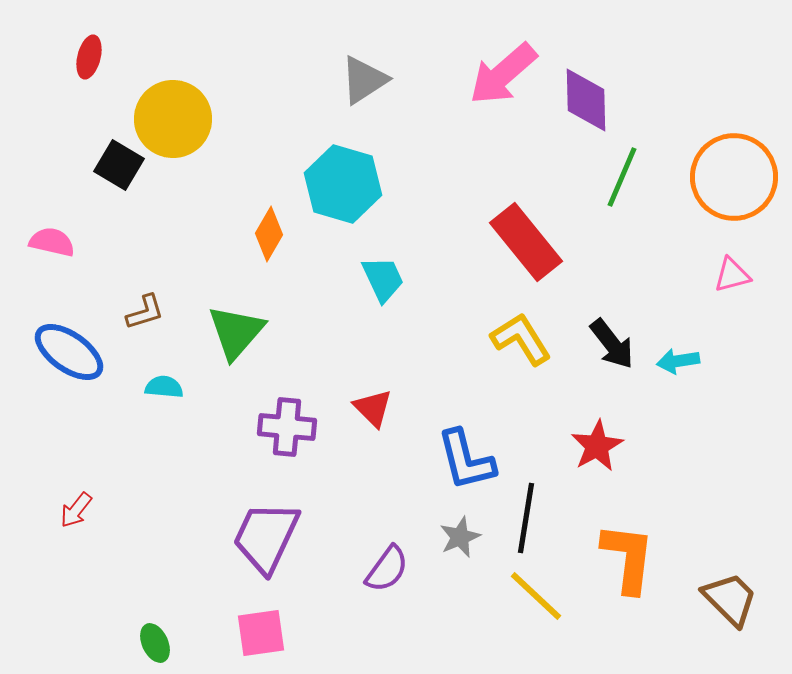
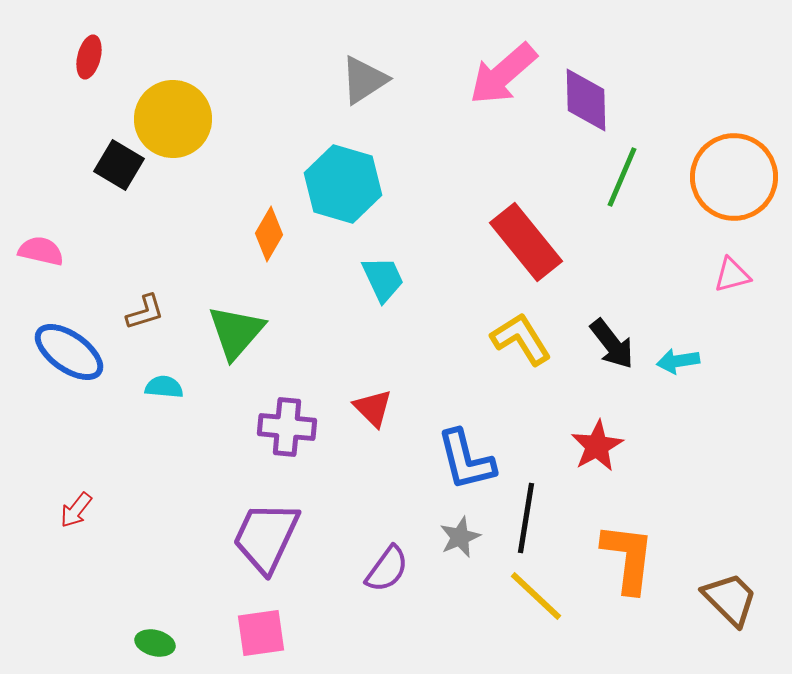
pink semicircle: moved 11 px left, 9 px down
green ellipse: rotated 51 degrees counterclockwise
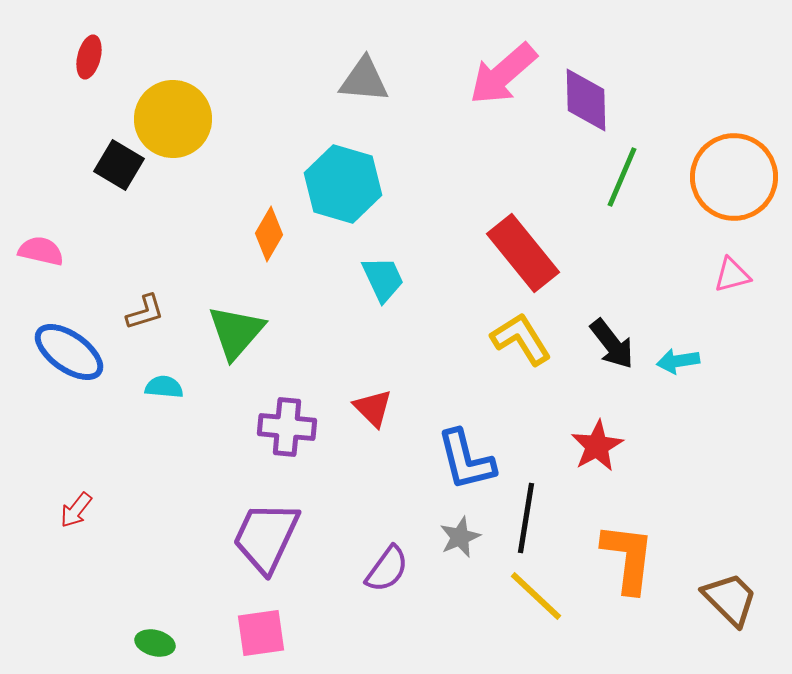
gray triangle: rotated 38 degrees clockwise
red rectangle: moved 3 px left, 11 px down
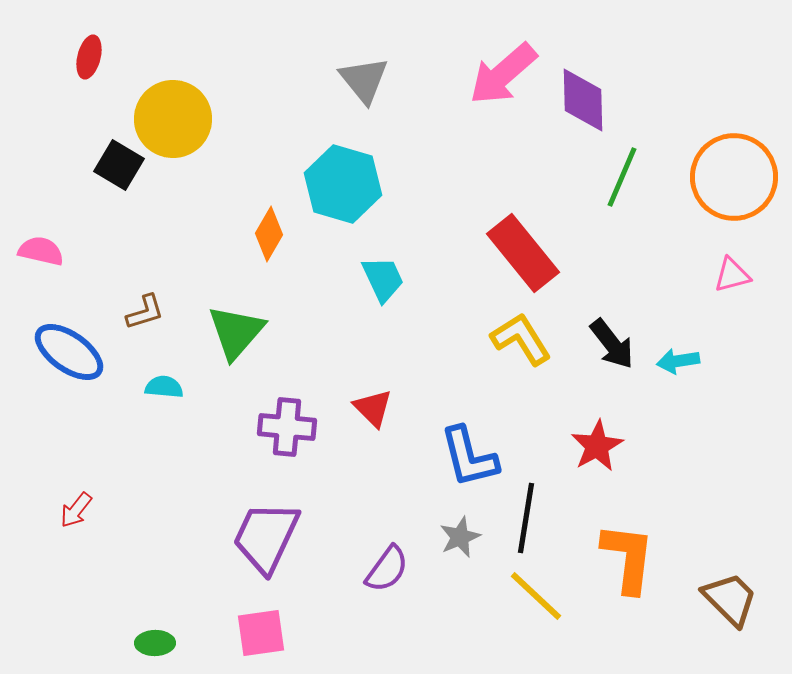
gray triangle: rotated 46 degrees clockwise
purple diamond: moved 3 px left
blue L-shape: moved 3 px right, 3 px up
green ellipse: rotated 15 degrees counterclockwise
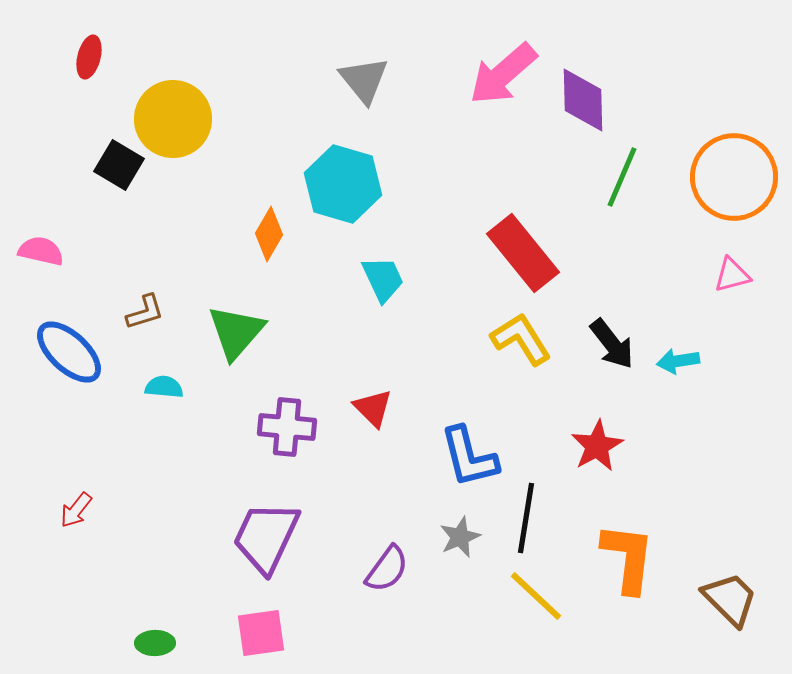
blue ellipse: rotated 8 degrees clockwise
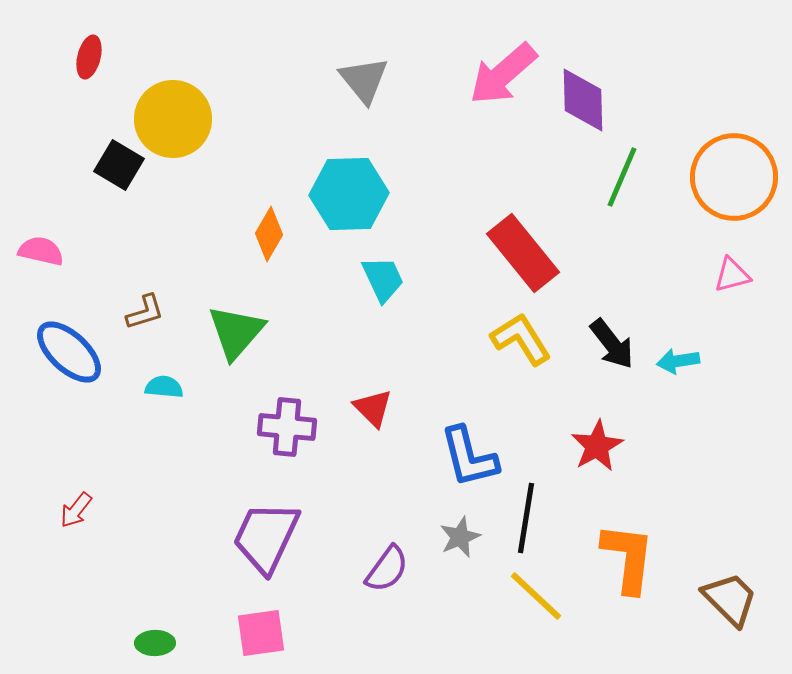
cyan hexagon: moved 6 px right, 10 px down; rotated 18 degrees counterclockwise
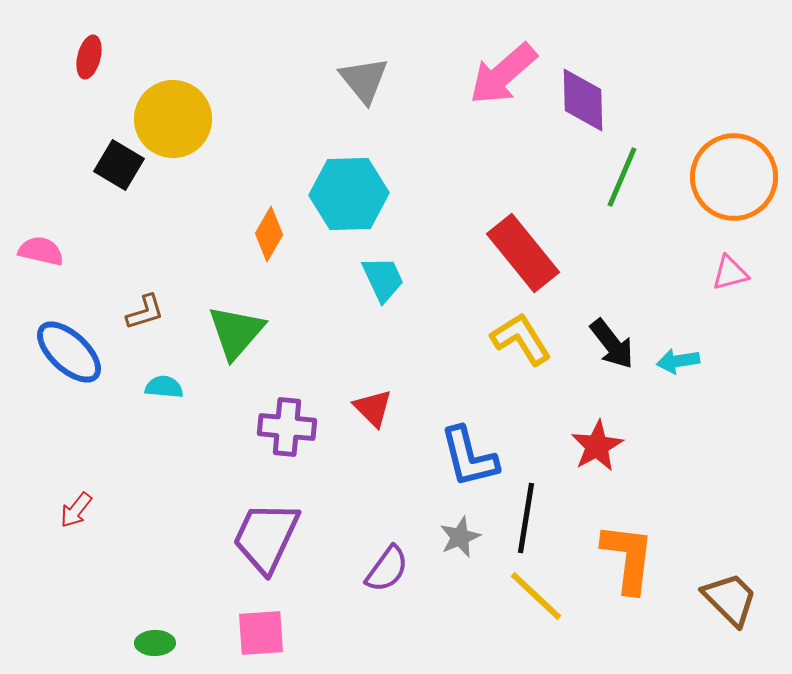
pink triangle: moved 2 px left, 2 px up
pink square: rotated 4 degrees clockwise
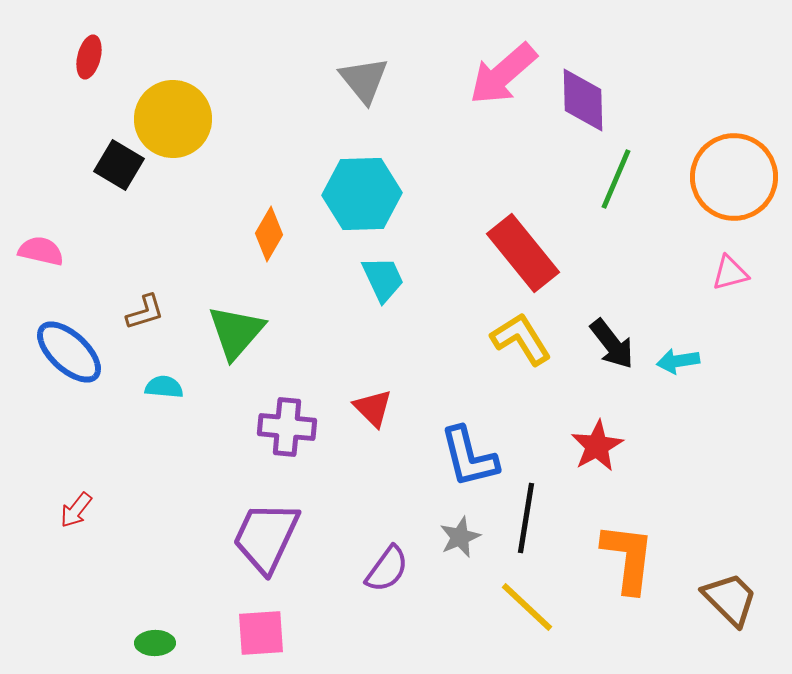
green line: moved 6 px left, 2 px down
cyan hexagon: moved 13 px right
yellow line: moved 9 px left, 11 px down
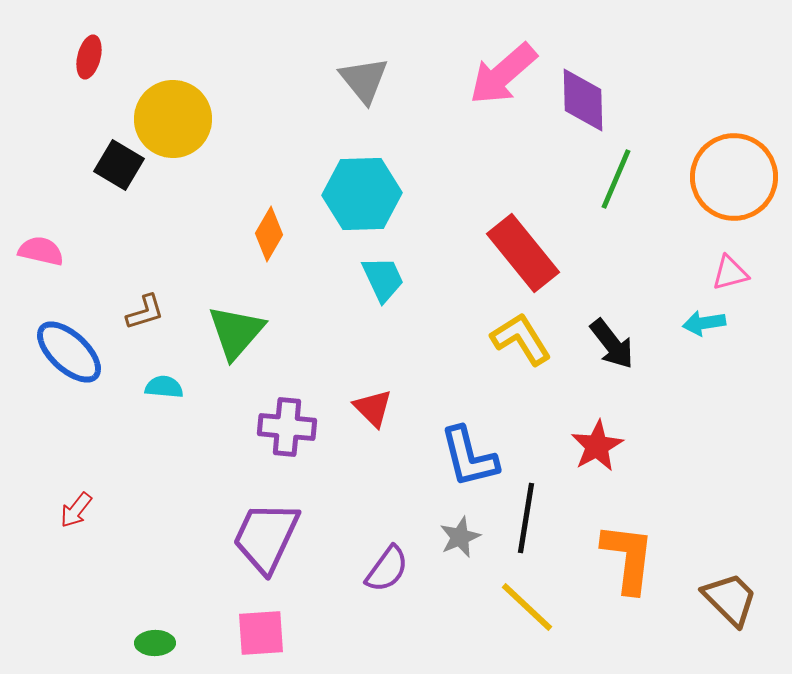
cyan arrow: moved 26 px right, 38 px up
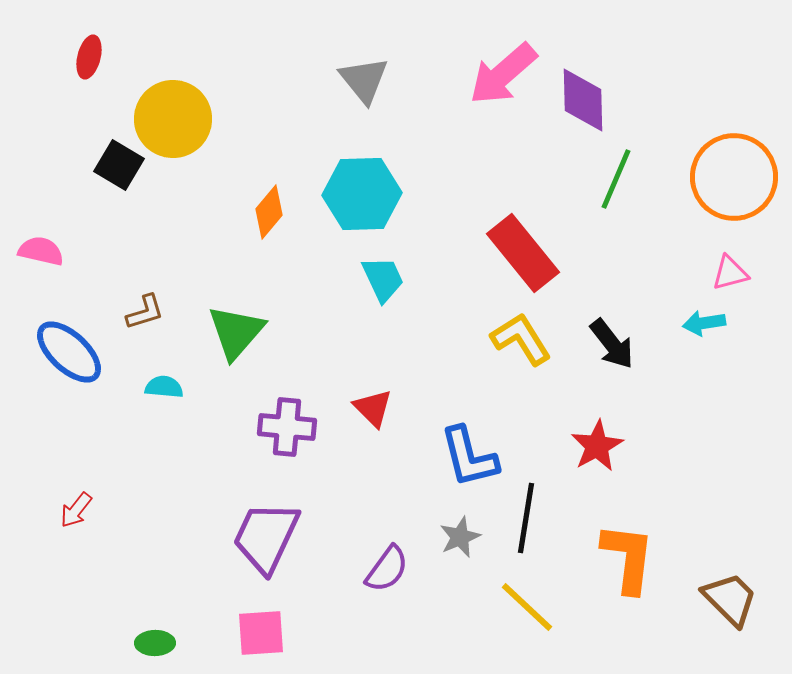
orange diamond: moved 22 px up; rotated 10 degrees clockwise
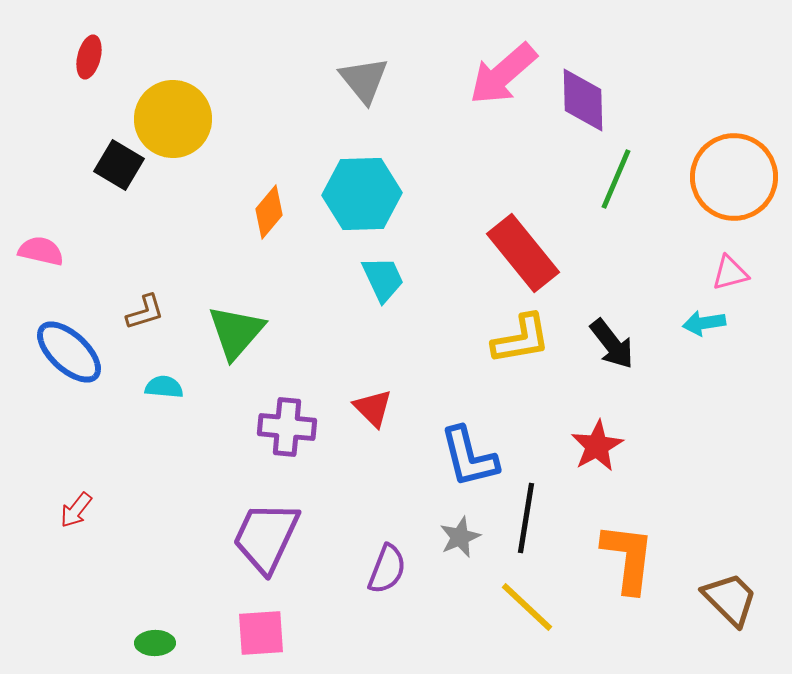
yellow L-shape: rotated 112 degrees clockwise
purple semicircle: rotated 15 degrees counterclockwise
